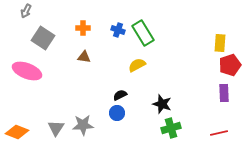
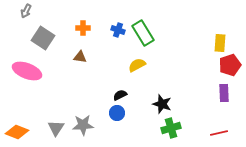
brown triangle: moved 4 px left
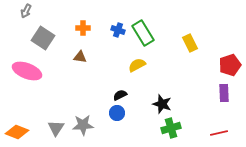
yellow rectangle: moved 30 px left; rotated 30 degrees counterclockwise
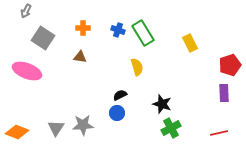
yellow semicircle: moved 2 px down; rotated 102 degrees clockwise
green cross: rotated 12 degrees counterclockwise
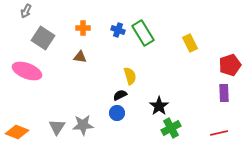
yellow semicircle: moved 7 px left, 9 px down
black star: moved 3 px left, 2 px down; rotated 18 degrees clockwise
gray triangle: moved 1 px right, 1 px up
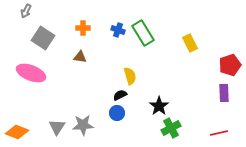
pink ellipse: moved 4 px right, 2 px down
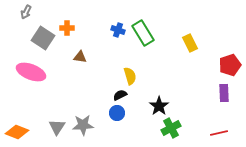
gray arrow: moved 1 px down
orange cross: moved 16 px left
pink ellipse: moved 1 px up
